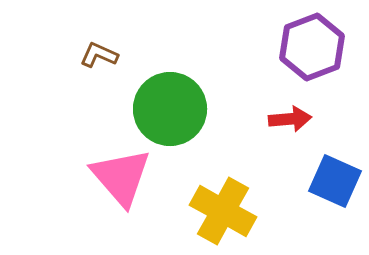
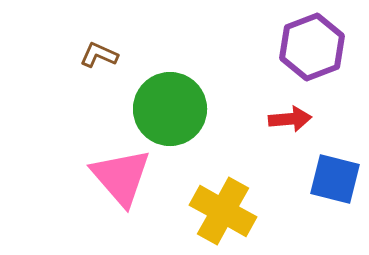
blue square: moved 2 px up; rotated 10 degrees counterclockwise
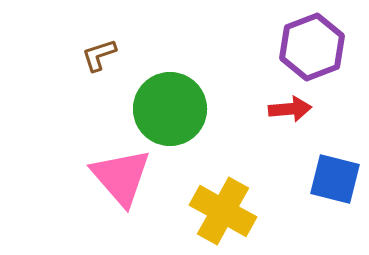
brown L-shape: rotated 42 degrees counterclockwise
red arrow: moved 10 px up
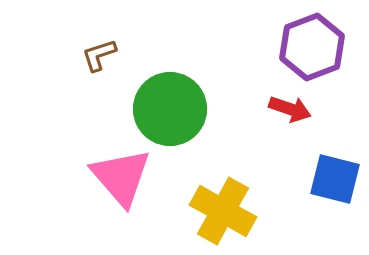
red arrow: rotated 24 degrees clockwise
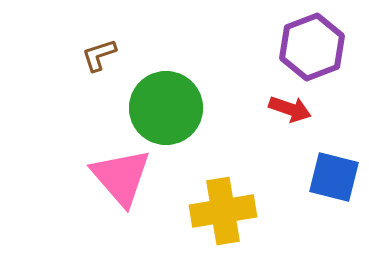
green circle: moved 4 px left, 1 px up
blue square: moved 1 px left, 2 px up
yellow cross: rotated 38 degrees counterclockwise
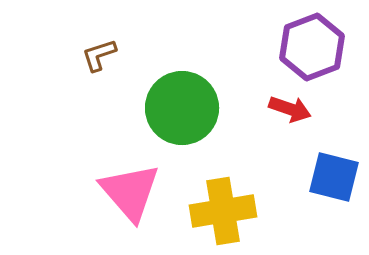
green circle: moved 16 px right
pink triangle: moved 9 px right, 15 px down
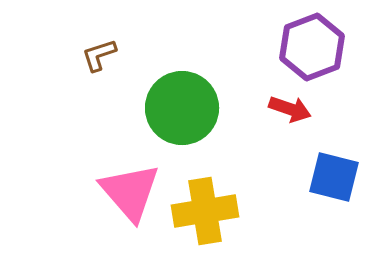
yellow cross: moved 18 px left
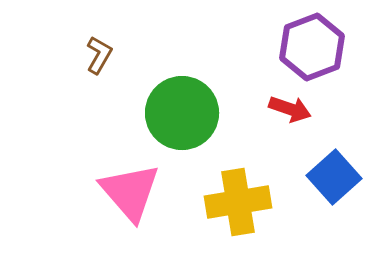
brown L-shape: rotated 138 degrees clockwise
green circle: moved 5 px down
blue square: rotated 34 degrees clockwise
yellow cross: moved 33 px right, 9 px up
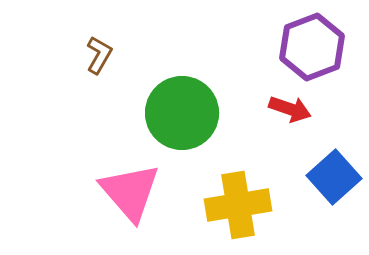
yellow cross: moved 3 px down
